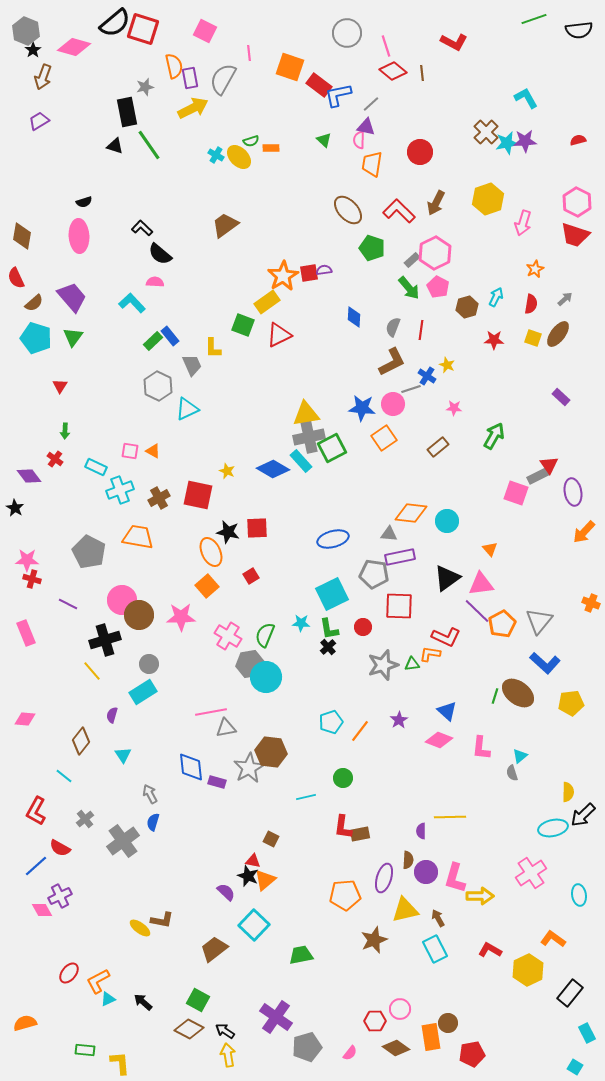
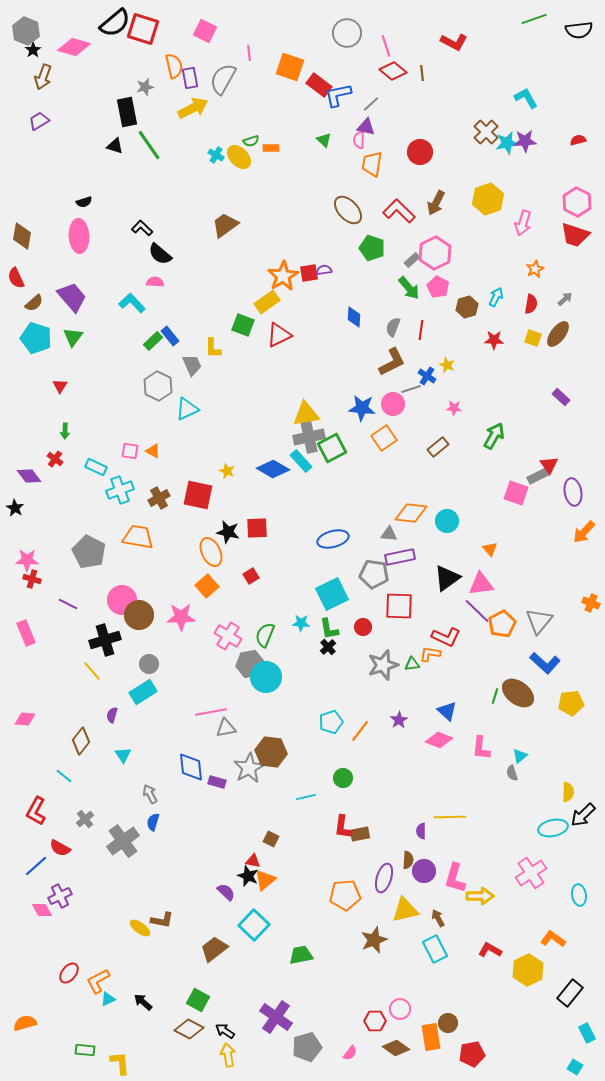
purple circle at (426, 872): moved 2 px left, 1 px up
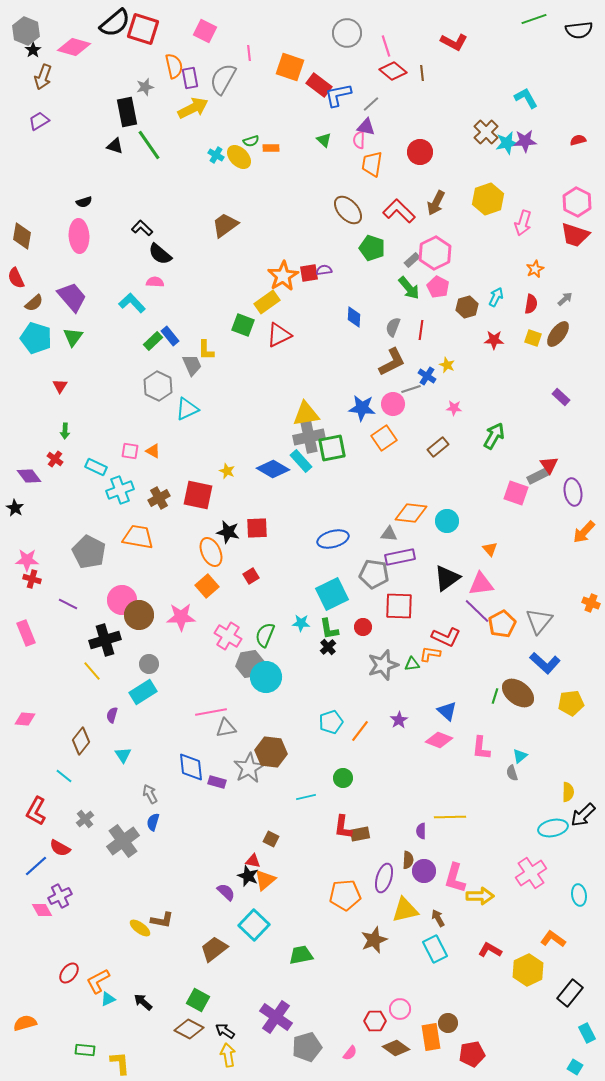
yellow L-shape at (213, 348): moved 7 px left, 2 px down
green square at (332, 448): rotated 16 degrees clockwise
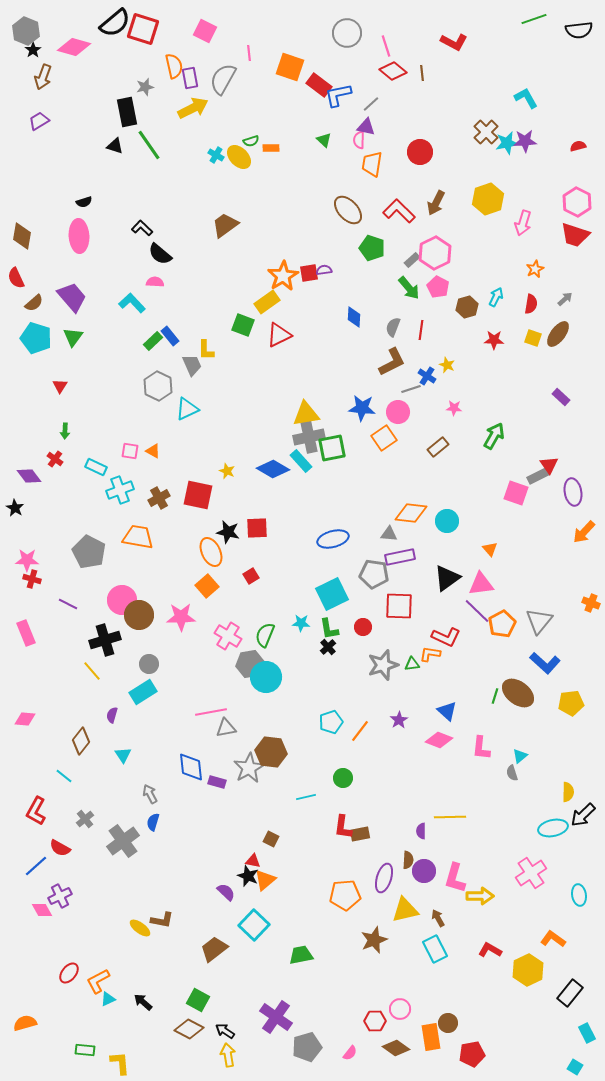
red semicircle at (578, 140): moved 6 px down
pink circle at (393, 404): moved 5 px right, 8 px down
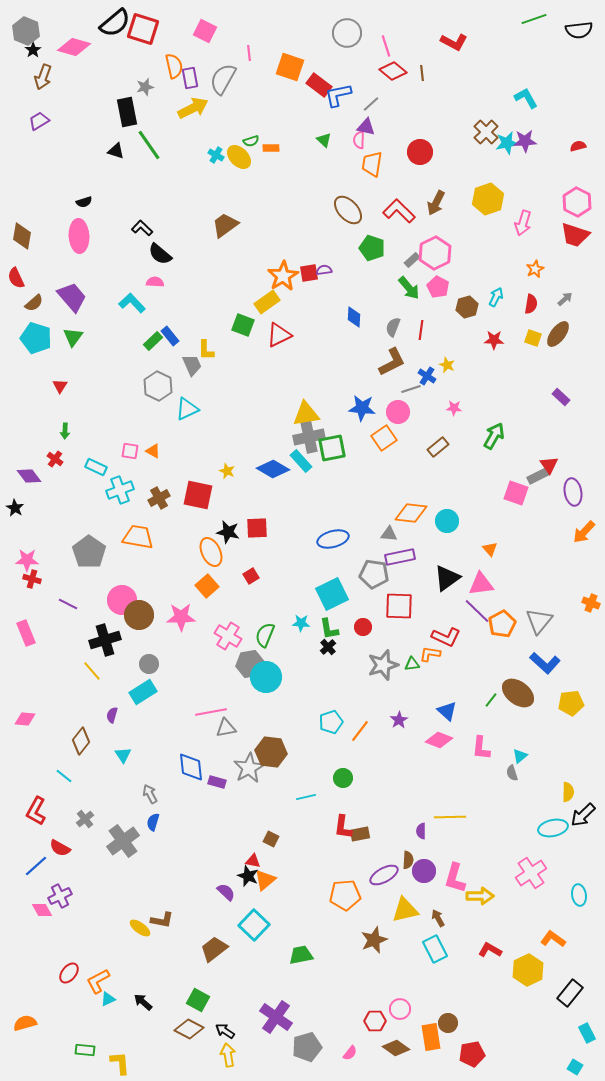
black triangle at (115, 146): moved 1 px right, 5 px down
gray pentagon at (89, 552): rotated 8 degrees clockwise
green line at (495, 696): moved 4 px left, 4 px down; rotated 21 degrees clockwise
purple ellipse at (384, 878): moved 3 px up; rotated 44 degrees clockwise
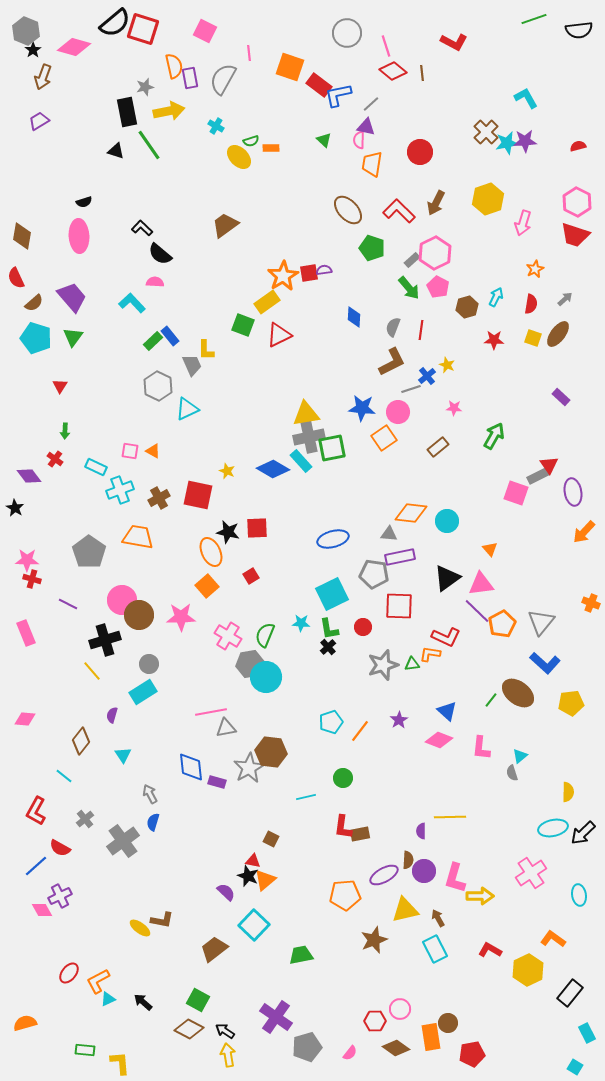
yellow arrow at (193, 108): moved 24 px left, 3 px down; rotated 16 degrees clockwise
cyan cross at (216, 155): moved 29 px up
blue cross at (427, 376): rotated 18 degrees clockwise
gray triangle at (539, 621): moved 2 px right, 1 px down
black arrow at (583, 815): moved 18 px down
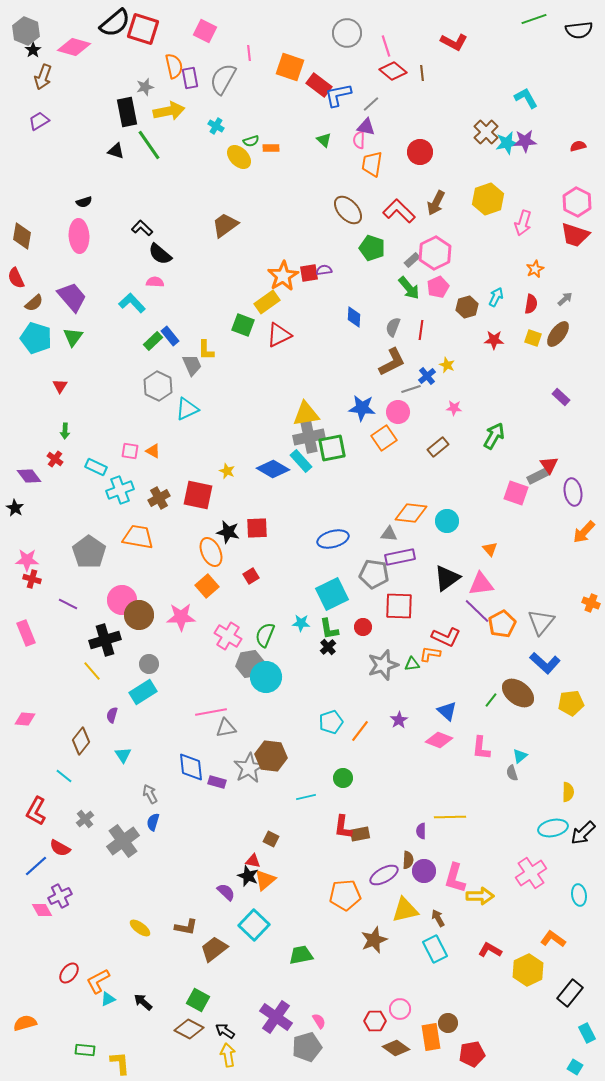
pink pentagon at (438, 287): rotated 20 degrees clockwise
brown hexagon at (271, 752): moved 4 px down
brown L-shape at (162, 920): moved 24 px right, 7 px down
pink semicircle at (350, 1053): moved 31 px left, 32 px up; rotated 70 degrees counterclockwise
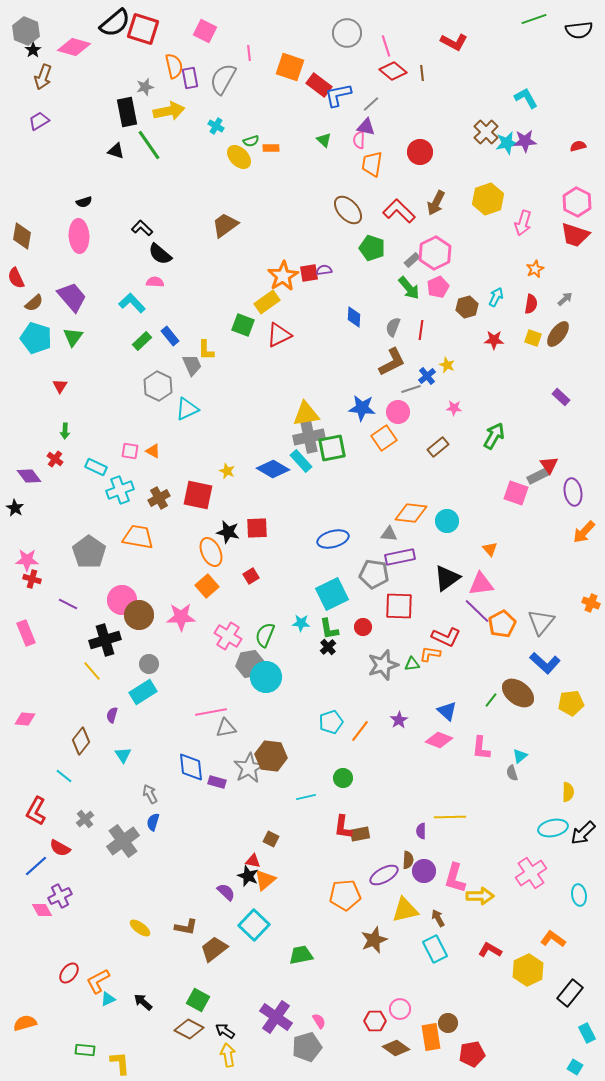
green rectangle at (153, 341): moved 11 px left
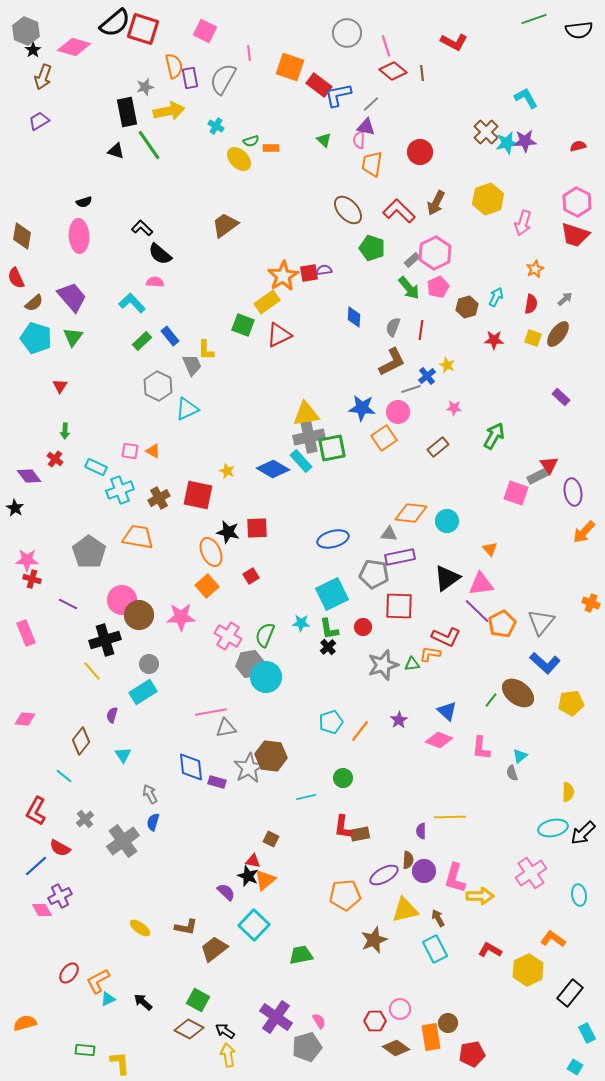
yellow ellipse at (239, 157): moved 2 px down
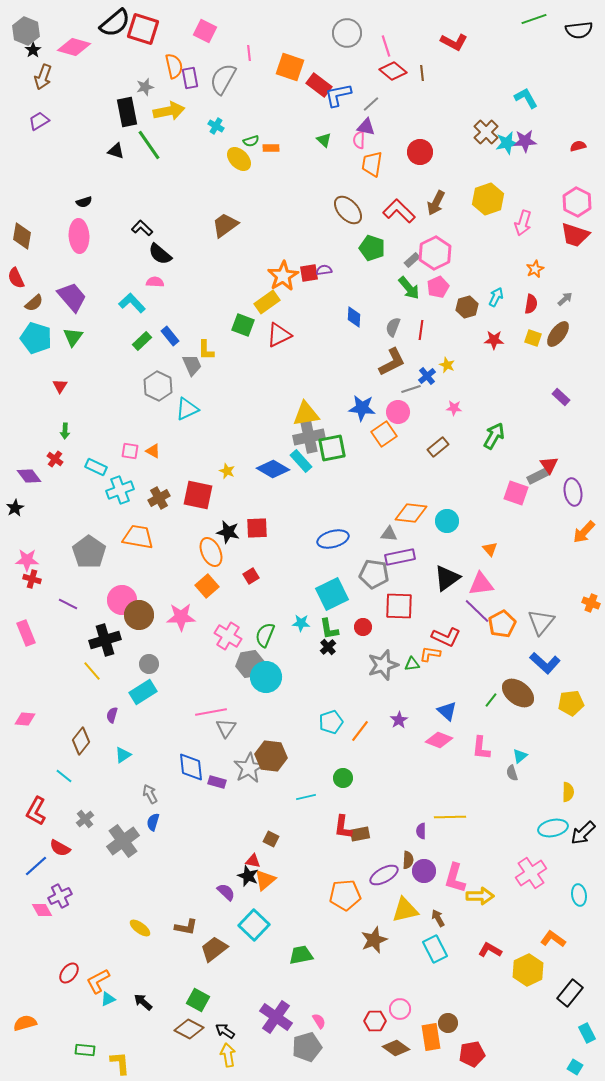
orange square at (384, 438): moved 4 px up
black star at (15, 508): rotated 12 degrees clockwise
gray triangle at (226, 728): rotated 45 degrees counterclockwise
cyan triangle at (123, 755): rotated 30 degrees clockwise
